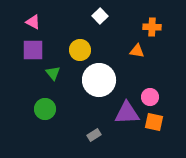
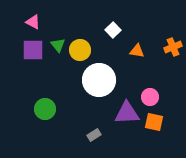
white square: moved 13 px right, 14 px down
orange cross: moved 21 px right, 20 px down; rotated 24 degrees counterclockwise
green triangle: moved 5 px right, 28 px up
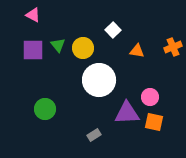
pink triangle: moved 7 px up
yellow circle: moved 3 px right, 2 px up
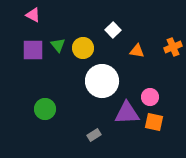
white circle: moved 3 px right, 1 px down
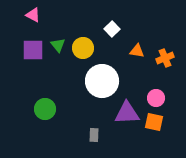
white square: moved 1 px left, 1 px up
orange cross: moved 8 px left, 11 px down
pink circle: moved 6 px right, 1 px down
gray rectangle: rotated 56 degrees counterclockwise
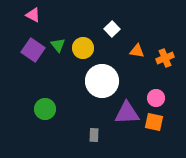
purple square: rotated 35 degrees clockwise
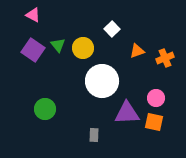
orange triangle: rotated 28 degrees counterclockwise
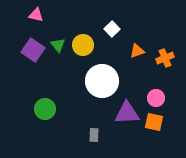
pink triangle: moved 3 px right; rotated 14 degrees counterclockwise
yellow circle: moved 3 px up
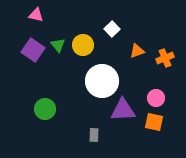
purple triangle: moved 4 px left, 3 px up
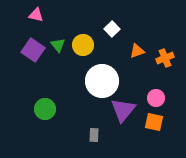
purple triangle: rotated 48 degrees counterclockwise
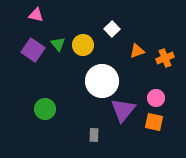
green triangle: moved 1 px up
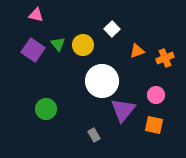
pink circle: moved 3 px up
green circle: moved 1 px right
orange square: moved 3 px down
gray rectangle: rotated 32 degrees counterclockwise
